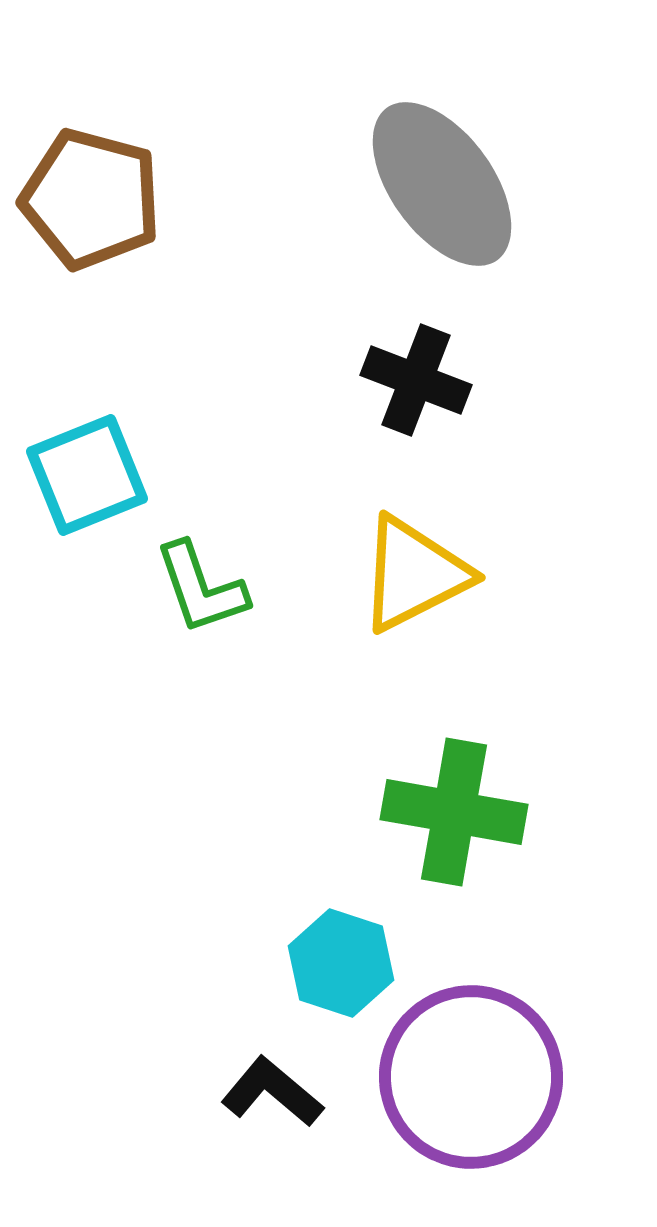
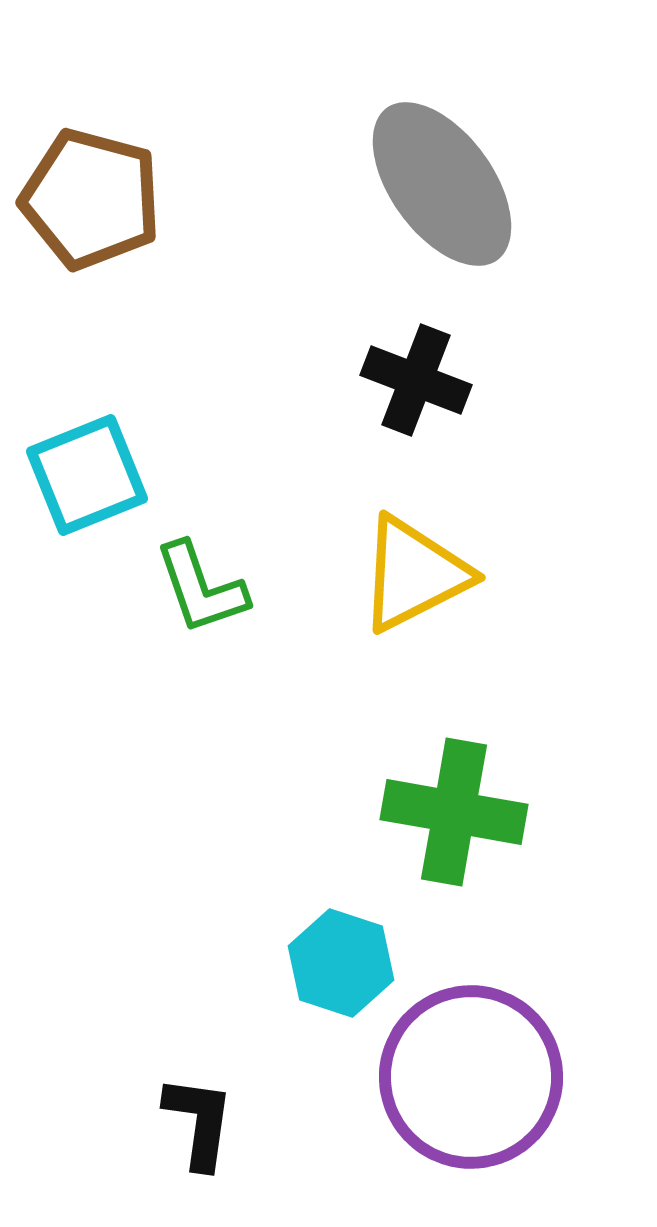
black L-shape: moved 73 px left, 30 px down; rotated 58 degrees clockwise
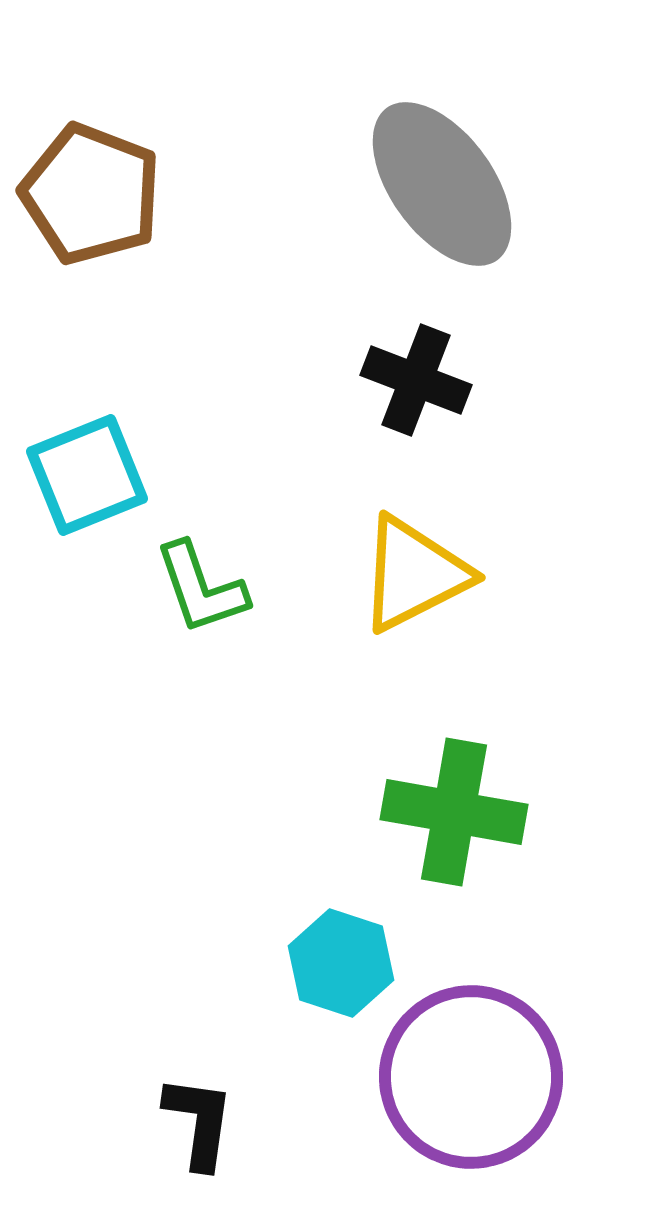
brown pentagon: moved 5 px up; rotated 6 degrees clockwise
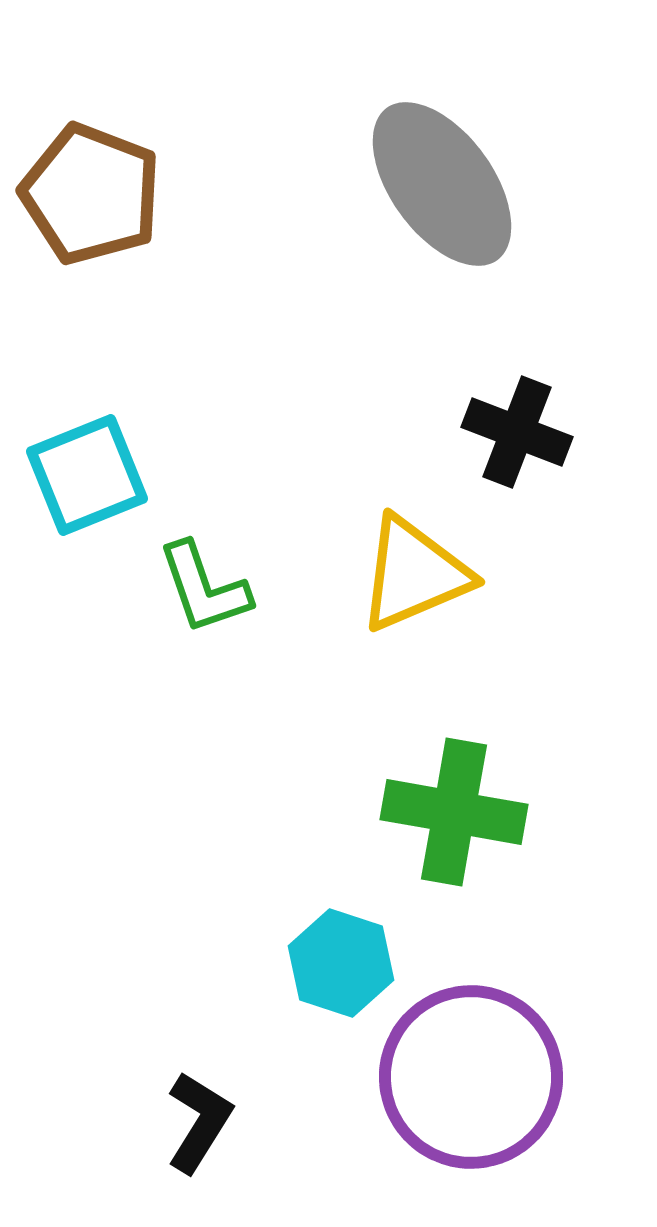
black cross: moved 101 px right, 52 px down
yellow triangle: rotated 4 degrees clockwise
green L-shape: moved 3 px right
black L-shape: rotated 24 degrees clockwise
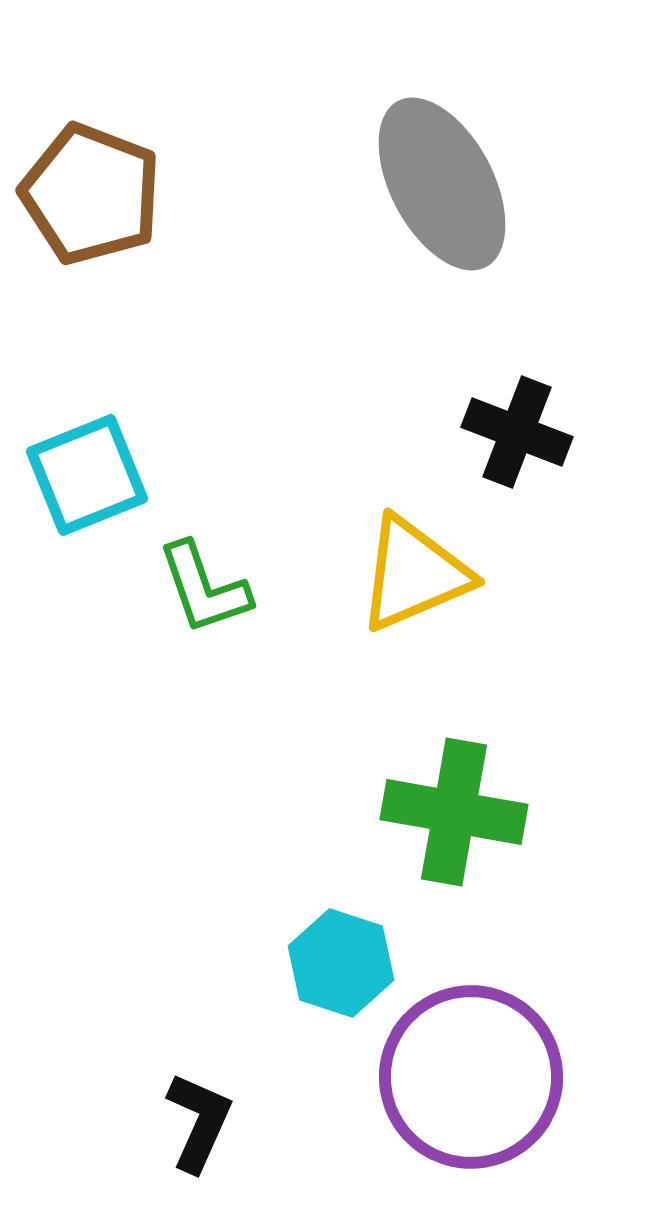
gray ellipse: rotated 8 degrees clockwise
black L-shape: rotated 8 degrees counterclockwise
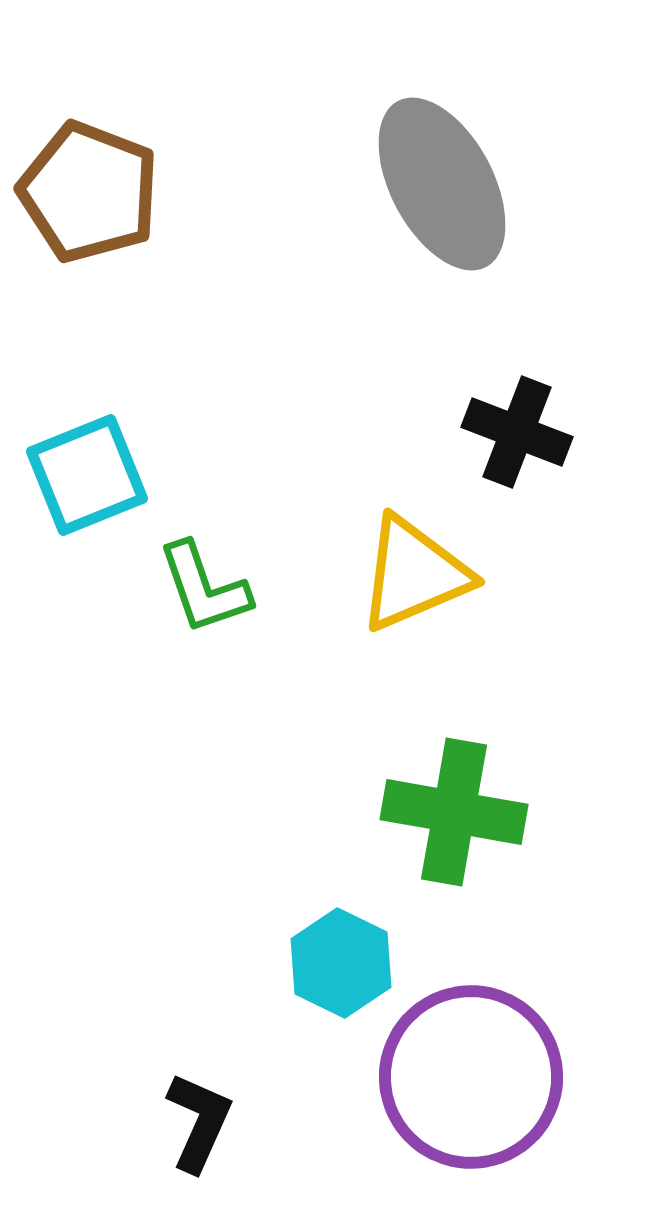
brown pentagon: moved 2 px left, 2 px up
cyan hexagon: rotated 8 degrees clockwise
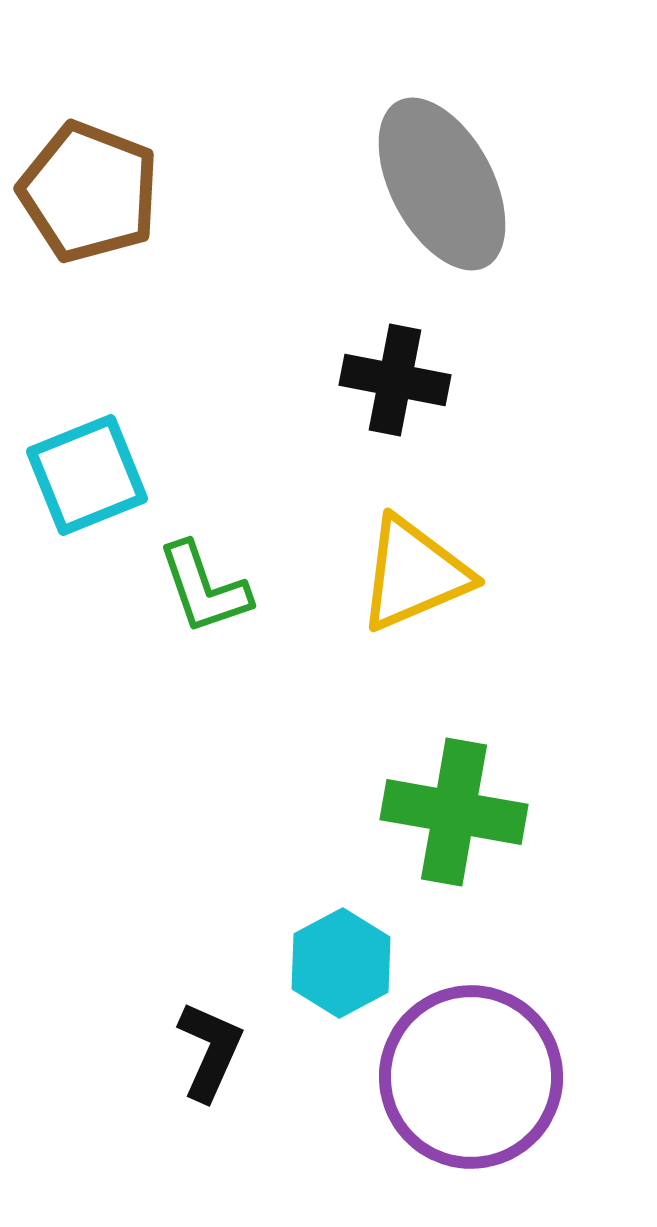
black cross: moved 122 px left, 52 px up; rotated 10 degrees counterclockwise
cyan hexagon: rotated 6 degrees clockwise
black L-shape: moved 11 px right, 71 px up
